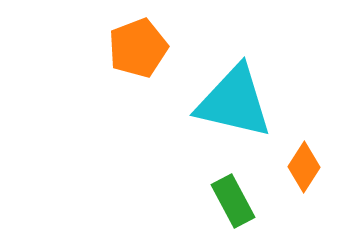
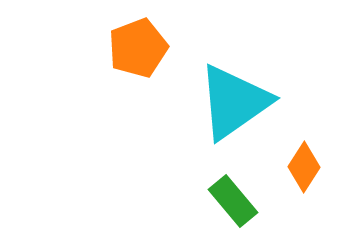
cyan triangle: rotated 48 degrees counterclockwise
green rectangle: rotated 12 degrees counterclockwise
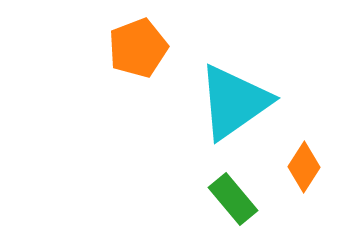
green rectangle: moved 2 px up
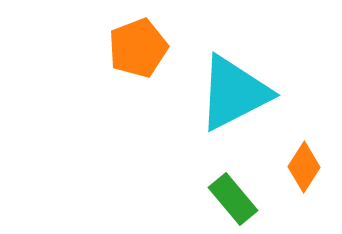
cyan triangle: moved 9 px up; rotated 8 degrees clockwise
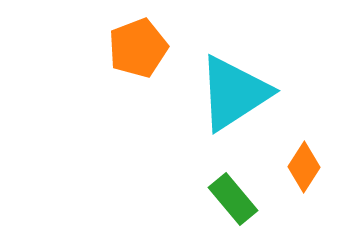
cyan triangle: rotated 6 degrees counterclockwise
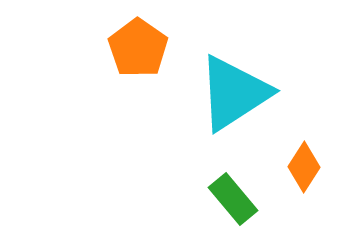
orange pentagon: rotated 16 degrees counterclockwise
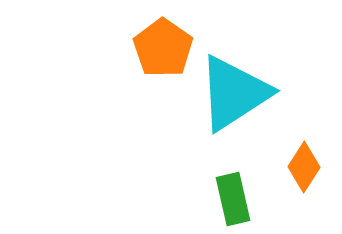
orange pentagon: moved 25 px right
green rectangle: rotated 27 degrees clockwise
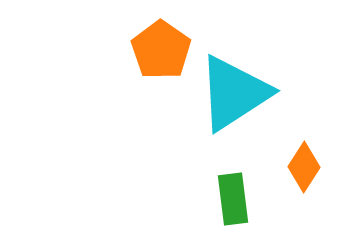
orange pentagon: moved 2 px left, 2 px down
green rectangle: rotated 6 degrees clockwise
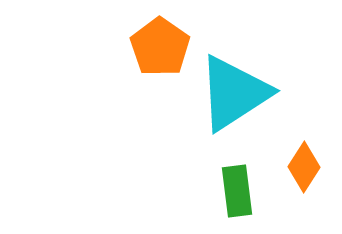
orange pentagon: moved 1 px left, 3 px up
green rectangle: moved 4 px right, 8 px up
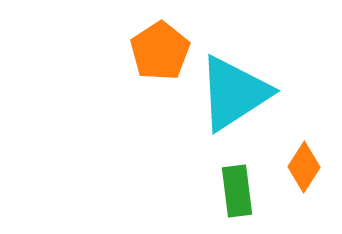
orange pentagon: moved 4 px down; rotated 4 degrees clockwise
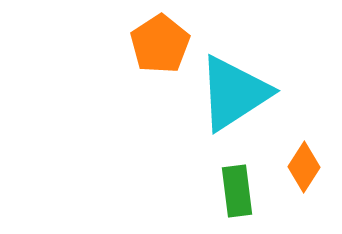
orange pentagon: moved 7 px up
